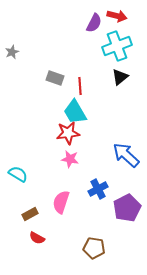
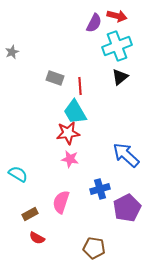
blue cross: moved 2 px right; rotated 12 degrees clockwise
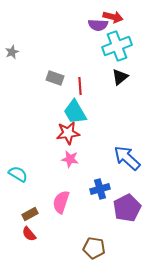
red arrow: moved 4 px left, 1 px down
purple semicircle: moved 4 px right, 2 px down; rotated 66 degrees clockwise
blue arrow: moved 1 px right, 3 px down
red semicircle: moved 8 px left, 4 px up; rotated 21 degrees clockwise
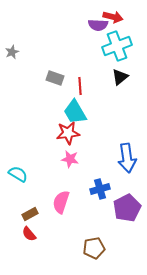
blue arrow: rotated 140 degrees counterclockwise
brown pentagon: rotated 20 degrees counterclockwise
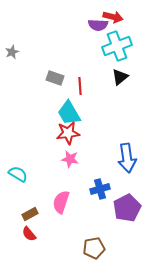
cyan trapezoid: moved 6 px left, 1 px down
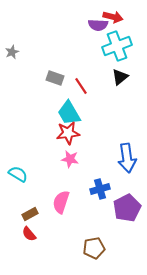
red line: moved 1 px right; rotated 30 degrees counterclockwise
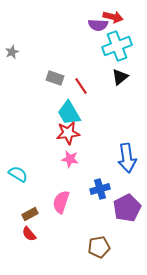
brown pentagon: moved 5 px right, 1 px up
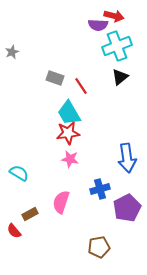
red arrow: moved 1 px right, 1 px up
cyan semicircle: moved 1 px right, 1 px up
red semicircle: moved 15 px left, 3 px up
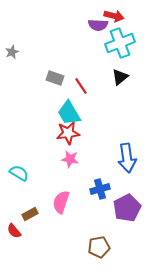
cyan cross: moved 3 px right, 3 px up
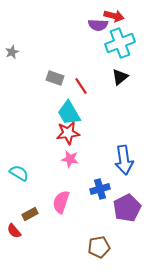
blue arrow: moved 3 px left, 2 px down
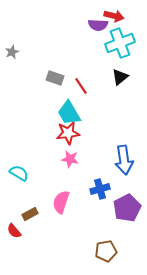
brown pentagon: moved 7 px right, 4 px down
